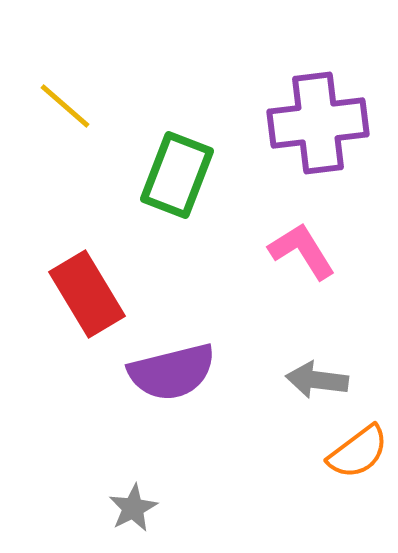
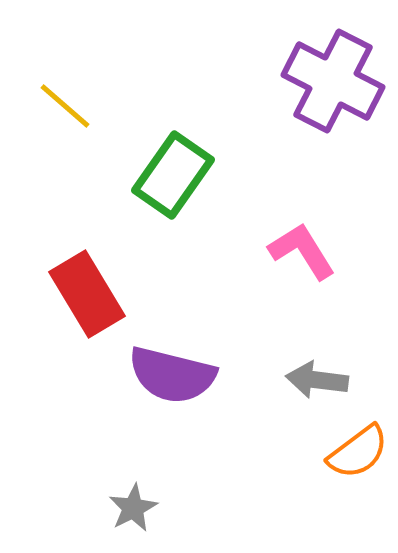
purple cross: moved 15 px right, 42 px up; rotated 34 degrees clockwise
green rectangle: moved 4 px left; rotated 14 degrees clockwise
purple semicircle: moved 3 px down; rotated 28 degrees clockwise
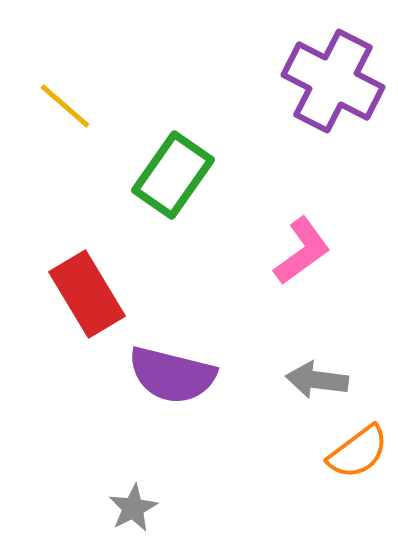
pink L-shape: rotated 86 degrees clockwise
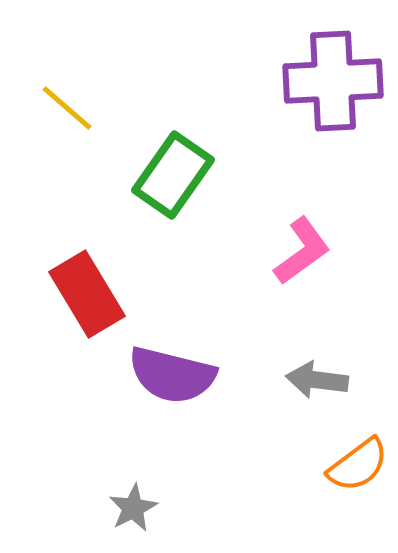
purple cross: rotated 30 degrees counterclockwise
yellow line: moved 2 px right, 2 px down
orange semicircle: moved 13 px down
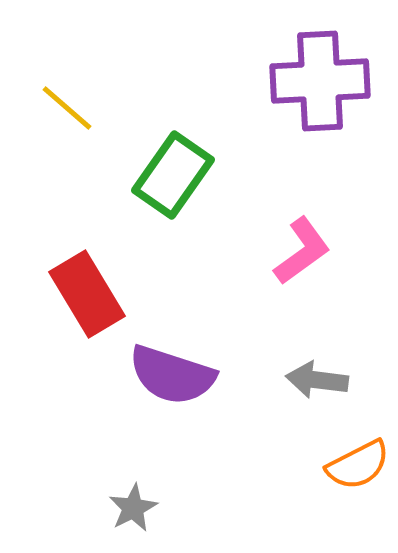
purple cross: moved 13 px left
purple semicircle: rotated 4 degrees clockwise
orange semicircle: rotated 10 degrees clockwise
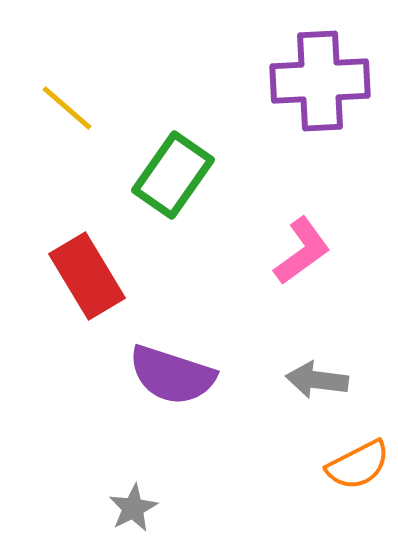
red rectangle: moved 18 px up
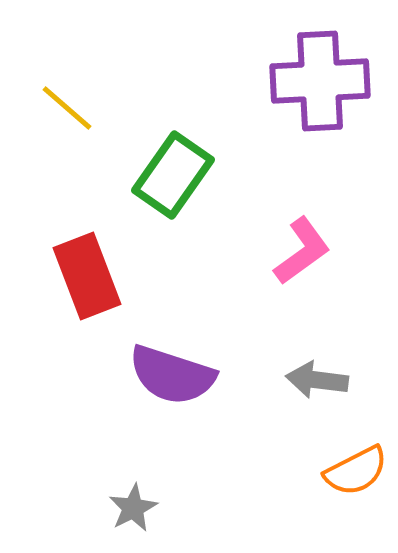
red rectangle: rotated 10 degrees clockwise
orange semicircle: moved 2 px left, 6 px down
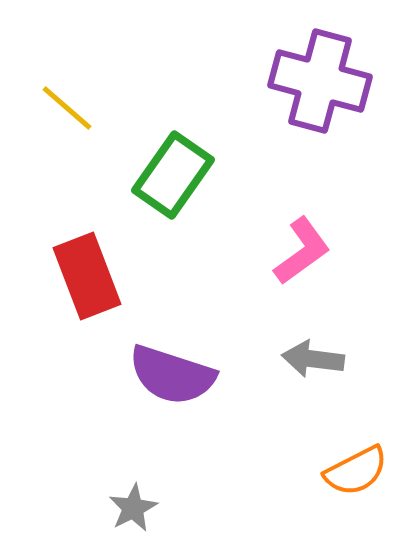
purple cross: rotated 18 degrees clockwise
gray arrow: moved 4 px left, 21 px up
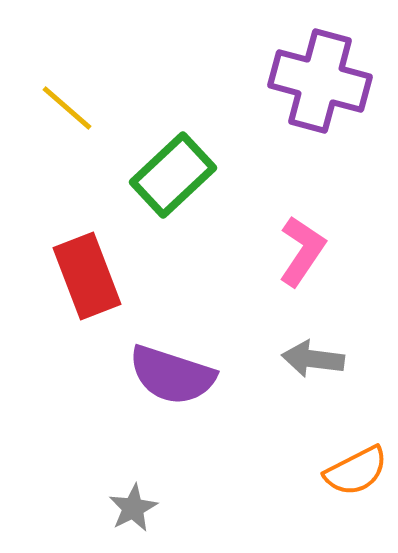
green rectangle: rotated 12 degrees clockwise
pink L-shape: rotated 20 degrees counterclockwise
